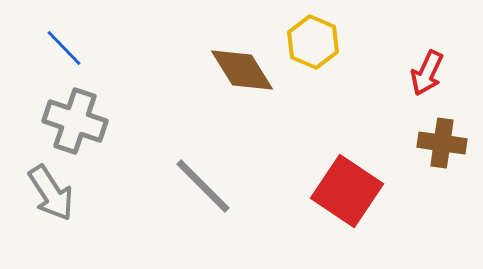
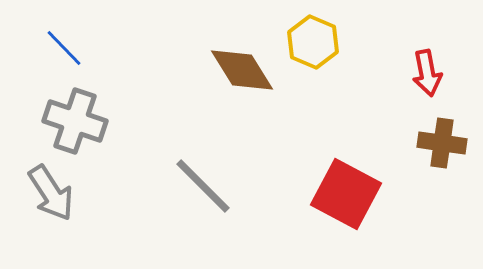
red arrow: rotated 36 degrees counterclockwise
red square: moved 1 px left, 3 px down; rotated 6 degrees counterclockwise
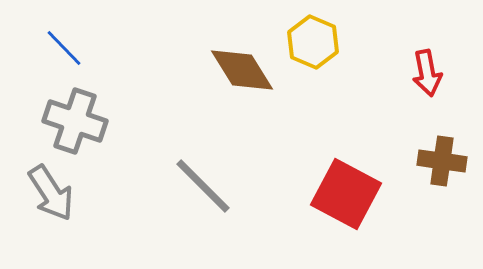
brown cross: moved 18 px down
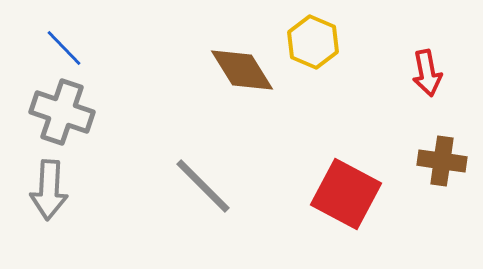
gray cross: moved 13 px left, 9 px up
gray arrow: moved 2 px left, 3 px up; rotated 36 degrees clockwise
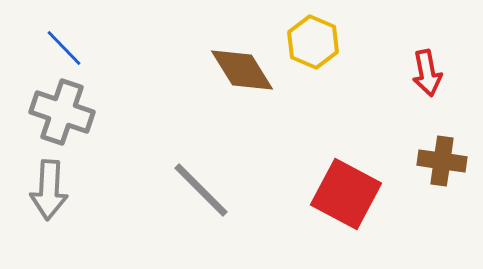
gray line: moved 2 px left, 4 px down
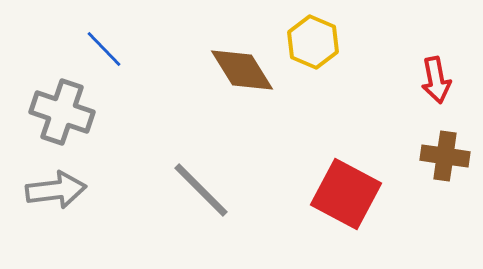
blue line: moved 40 px right, 1 px down
red arrow: moved 9 px right, 7 px down
brown cross: moved 3 px right, 5 px up
gray arrow: moved 7 px right; rotated 100 degrees counterclockwise
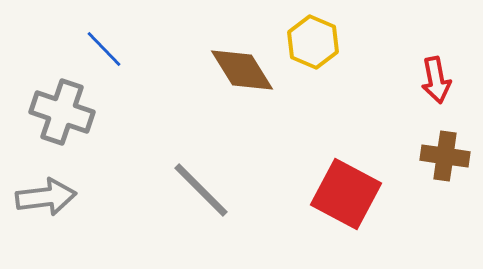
gray arrow: moved 10 px left, 7 px down
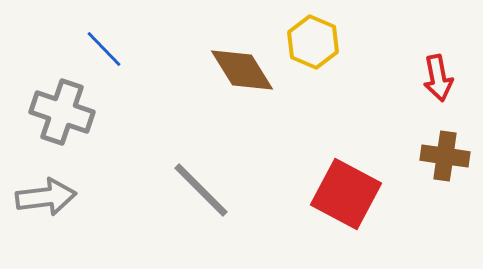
red arrow: moved 2 px right, 2 px up
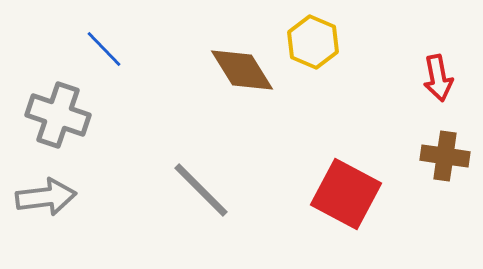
gray cross: moved 4 px left, 3 px down
